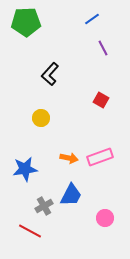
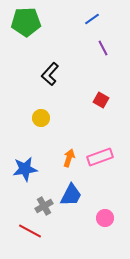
orange arrow: rotated 84 degrees counterclockwise
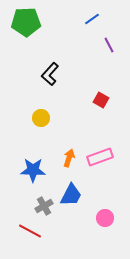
purple line: moved 6 px right, 3 px up
blue star: moved 8 px right, 1 px down; rotated 10 degrees clockwise
